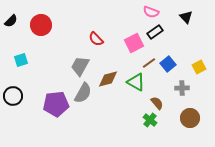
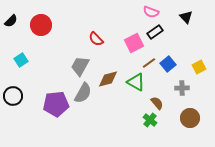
cyan square: rotated 16 degrees counterclockwise
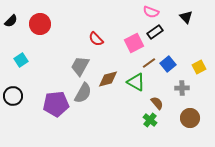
red circle: moved 1 px left, 1 px up
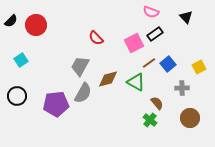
red circle: moved 4 px left, 1 px down
black rectangle: moved 2 px down
red semicircle: moved 1 px up
black circle: moved 4 px right
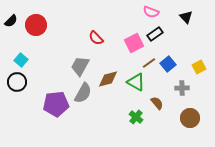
cyan square: rotated 16 degrees counterclockwise
black circle: moved 14 px up
green cross: moved 14 px left, 3 px up
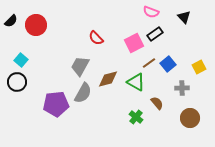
black triangle: moved 2 px left
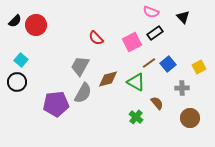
black triangle: moved 1 px left
black semicircle: moved 4 px right
black rectangle: moved 1 px up
pink square: moved 2 px left, 1 px up
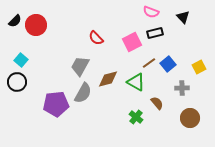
black rectangle: rotated 21 degrees clockwise
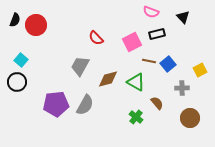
black semicircle: moved 1 px up; rotated 24 degrees counterclockwise
black rectangle: moved 2 px right, 1 px down
brown line: moved 2 px up; rotated 48 degrees clockwise
yellow square: moved 1 px right, 3 px down
gray semicircle: moved 2 px right, 12 px down
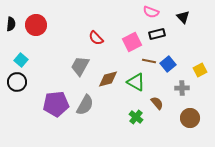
black semicircle: moved 4 px left, 4 px down; rotated 16 degrees counterclockwise
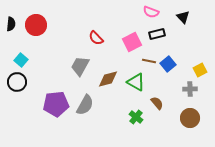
gray cross: moved 8 px right, 1 px down
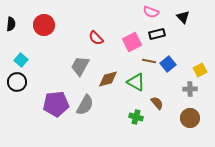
red circle: moved 8 px right
green cross: rotated 24 degrees counterclockwise
